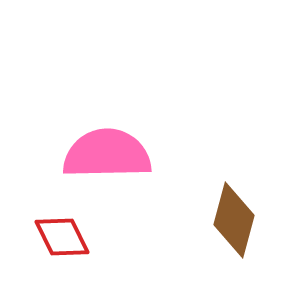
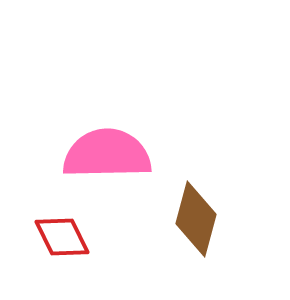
brown diamond: moved 38 px left, 1 px up
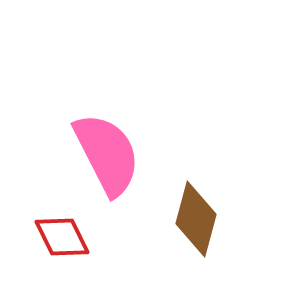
pink semicircle: rotated 64 degrees clockwise
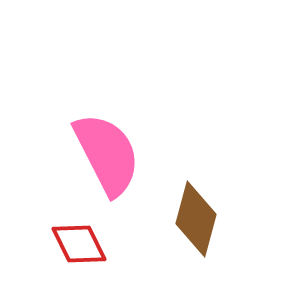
red diamond: moved 17 px right, 7 px down
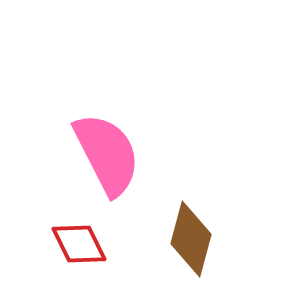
brown diamond: moved 5 px left, 20 px down
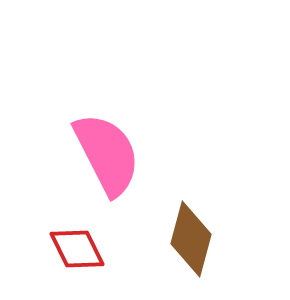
red diamond: moved 2 px left, 5 px down
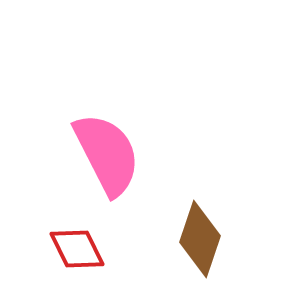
brown diamond: moved 9 px right; rotated 4 degrees clockwise
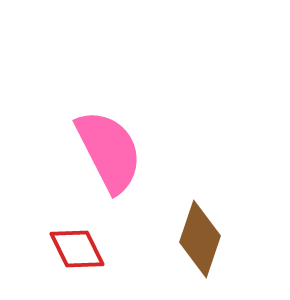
pink semicircle: moved 2 px right, 3 px up
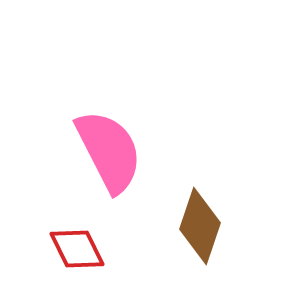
brown diamond: moved 13 px up
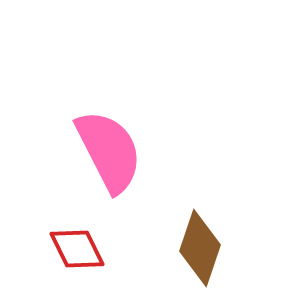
brown diamond: moved 22 px down
